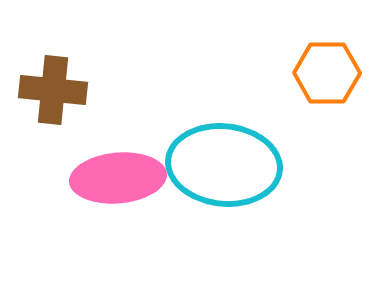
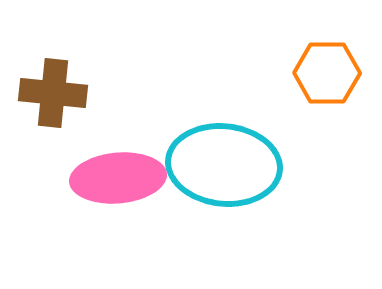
brown cross: moved 3 px down
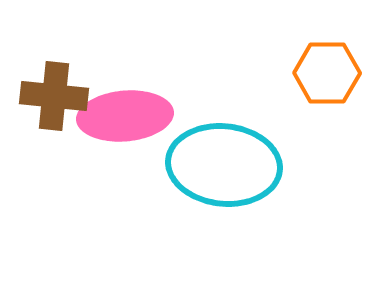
brown cross: moved 1 px right, 3 px down
pink ellipse: moved 7 px right, 62 px up
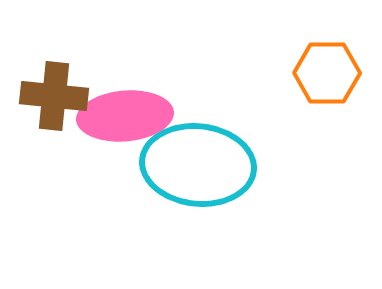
cyan ellipse: moved 26 px left
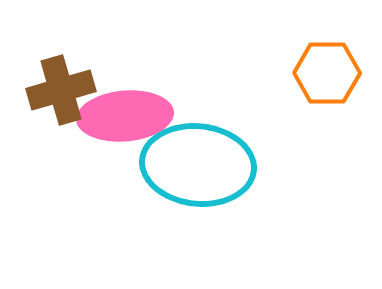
brown cross: moved 7 px right, 6 px up; rotated 22 degrees counterclockwise
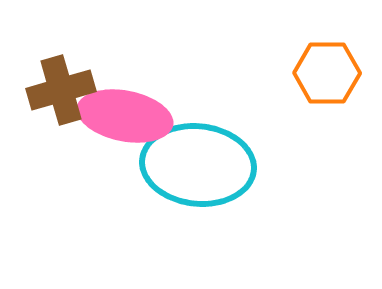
pink ellipse: rotated 16 degrees clockwise
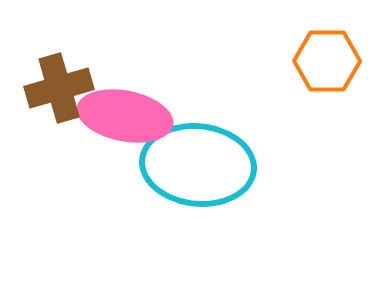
orange hexagon: moved 12 px up
brown cross: moved 2 px left, 2 px up
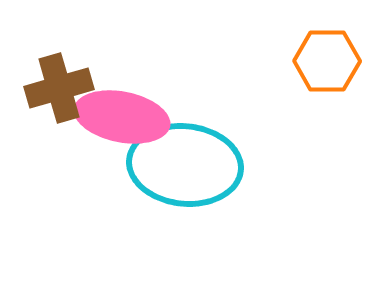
pink ellipse: moved 3 px left, 1 px down
cyan ellipse: moved 13 px left
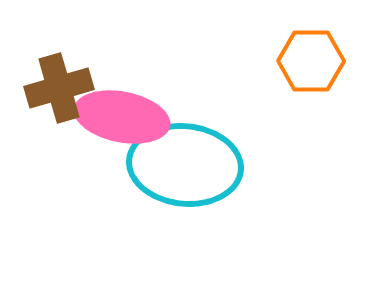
orange hexagon: moved 16 px left
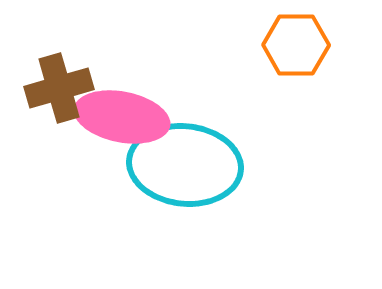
orange hexagon: moved 15 px left, 16 px up
